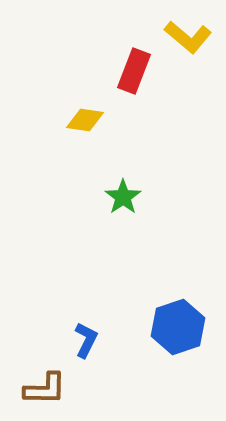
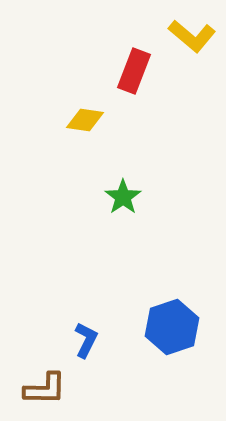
yellow L-shape: moved 4 px right, 1 px up
blue hexagon: moved 6 px left
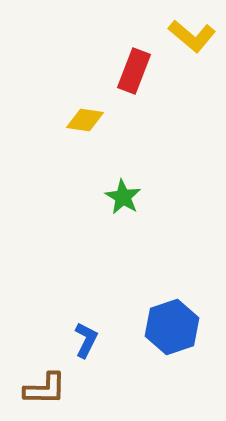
green star: rotated 6 degrees counterclockwise
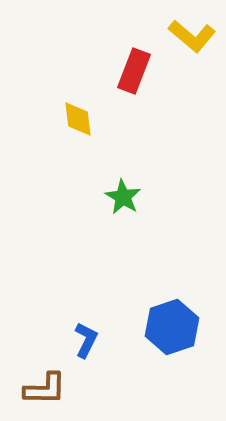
yellow diamond: moved 7 px left, 1 px up; rotated 75 degrees clockwise
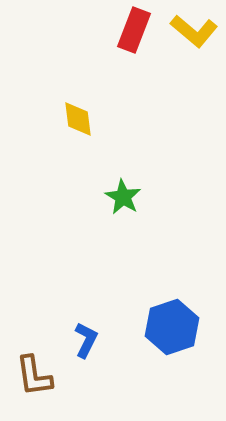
yellow L-shape: moved 2 px right, 5 px up
red rectangle: moved 41 px up
brown L-shape: moved 11 px left, 13 px up; rotated 81 degrees clockwise
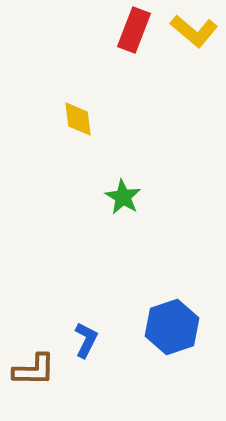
brown L-shape: moved 6 px up; rotated 81 degrees counterclockwise
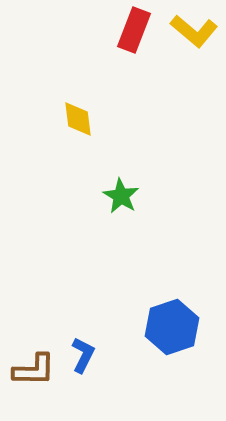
green star: moved 2 px left, 1 px up
blue L-shape: moved 3 px left, 15 px down
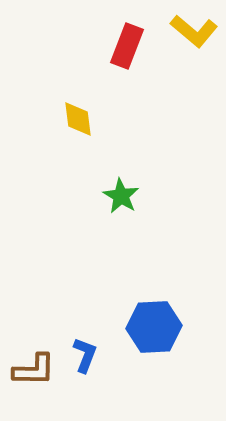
red rectangle: moved 7 px left, 16 px down
blue hexagon: moved 18 px left; rotated 16 degrees clockwise
blue L-shape: moved 2 px right; rotated 6 degrees counterclockwise
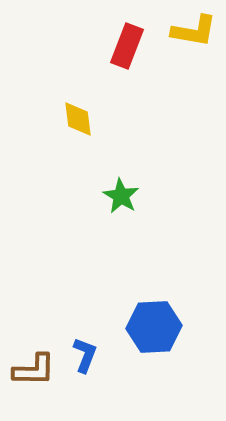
yellow L-shape: rotated 30 degrees counterclockwise
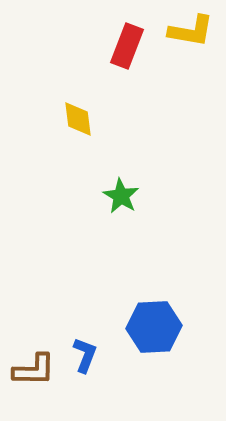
yellow L-shape: moved 3 px left
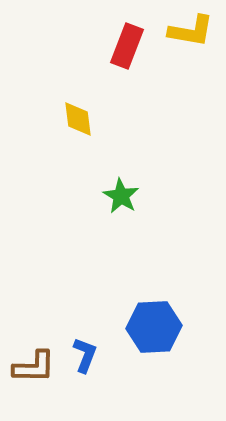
brown L-shape: moved 3 px up
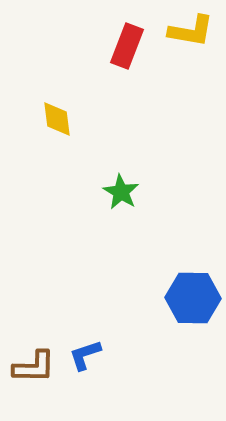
yellow diamond: moved 21 px left
green star: moved 4 px up
blue hexagon: moved 39 px right, 29 px up; rotated 4 degrees clockwise
blue L-shape: rotated 129 degrees counterclockwise
